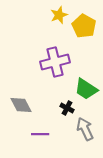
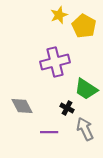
gray diamond: moved 1 px right, 1 px down
purple line: moved 9 px right, 2 px up
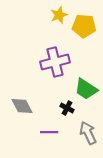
yellow pentagon: rotated 25 degrees counterclockwise
gray arrow: moved 3 px right, 4 px down
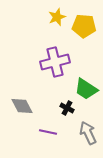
yellow star: moved 2 px left, 2 px down
purple line: moved 1 px left; rotated 12 degrees clockwise
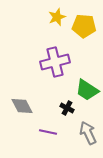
green trapezoid: moved 1 px right, 1 px down
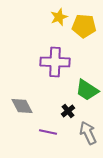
yellow star: moved 2 px right
purple cross: rotated 16 degrees clockwise
black cross: moved 1 px right, 3 px down; rotated 24 degrees clockwise
